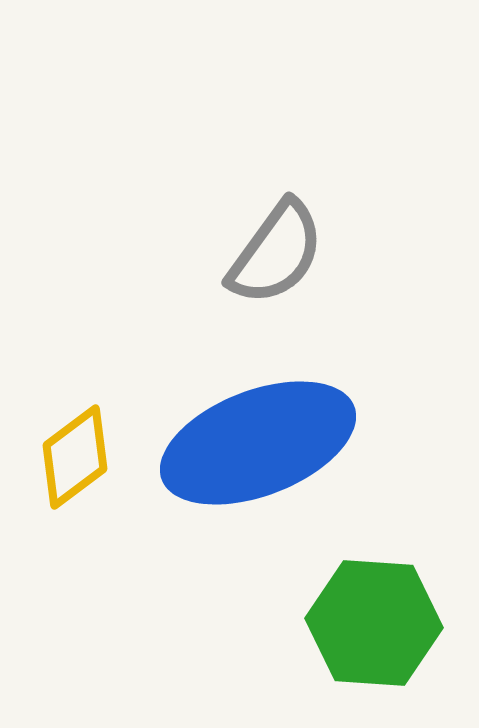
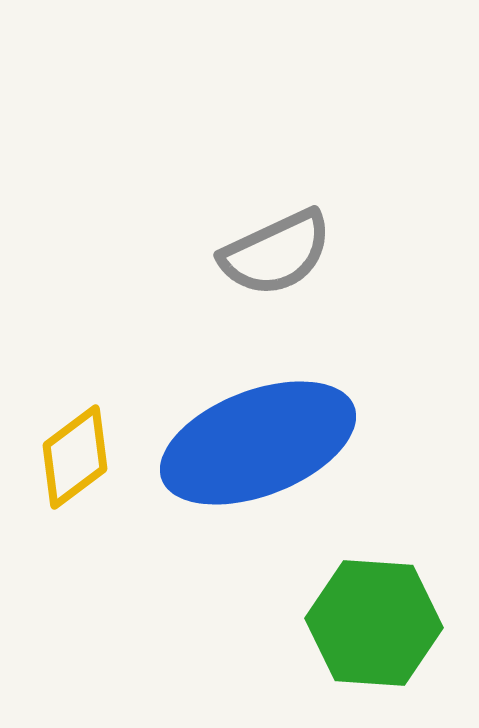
gray semicircle: rotated 29 degrees clockwise
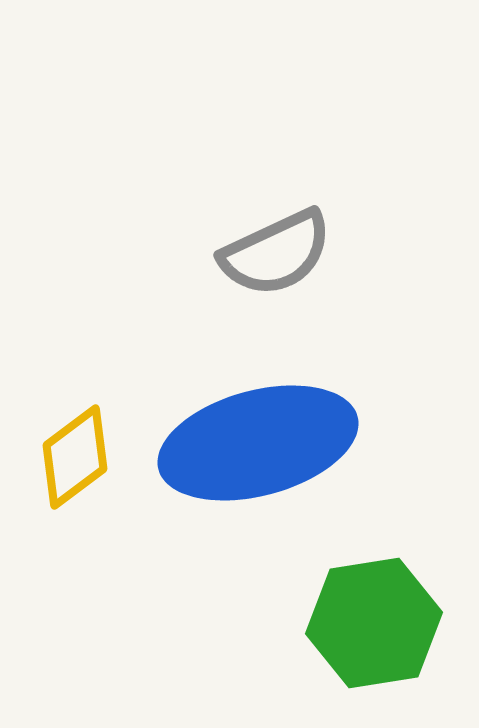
blue ellipse: rotated 6 degrees clockwise
green hexagon: rotated 13 degrees counterclockwise
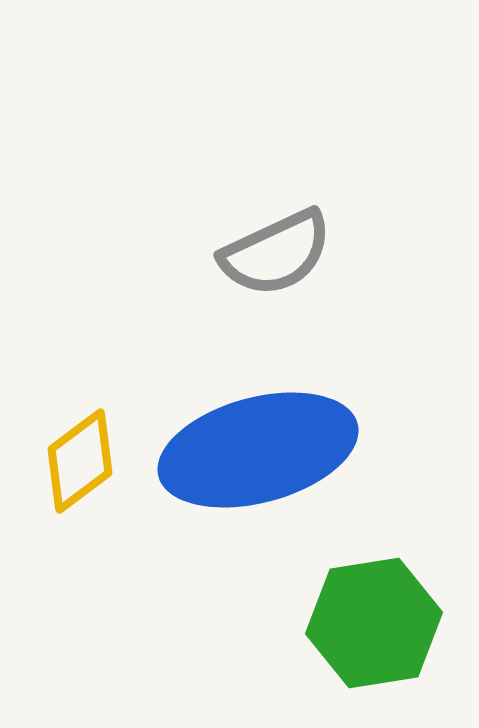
blue ellipse: moved 7 px down
yellow diamond: moved 5 px right, 4 px down
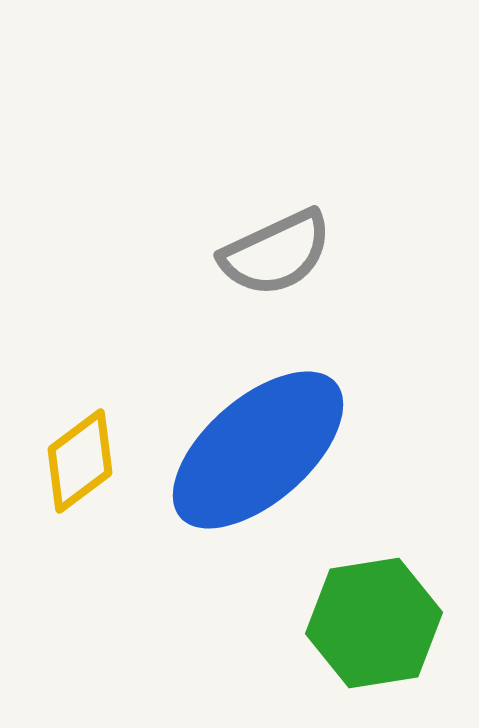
blue ellipse: rotated 26 degrees counterclockwise
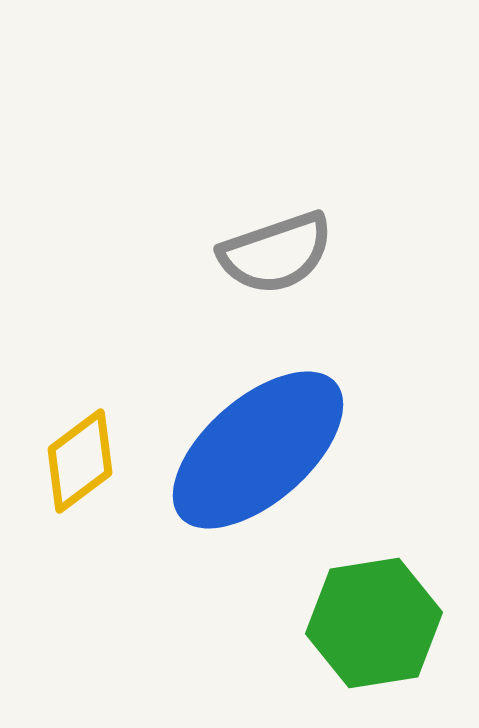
gray semicircle: rotated 6 degrees clockwise
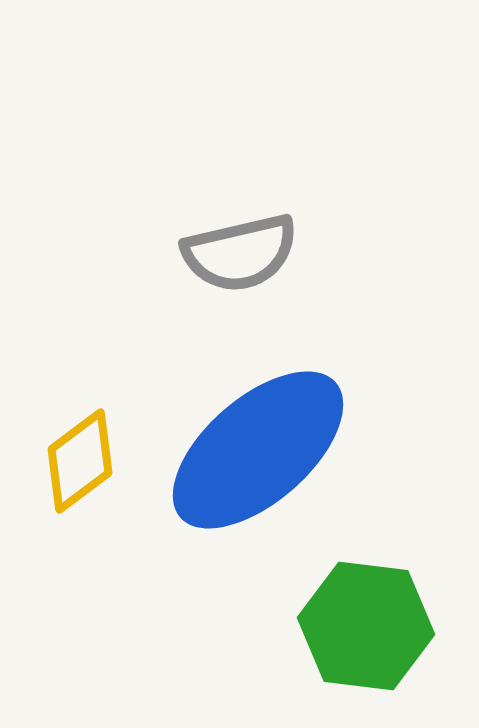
gray semicircle: moved 36 px left; rotated 6 degrees clockwise
green hexagon: moved 8 px left, 3 px down; rotated 16 degrees clockwise
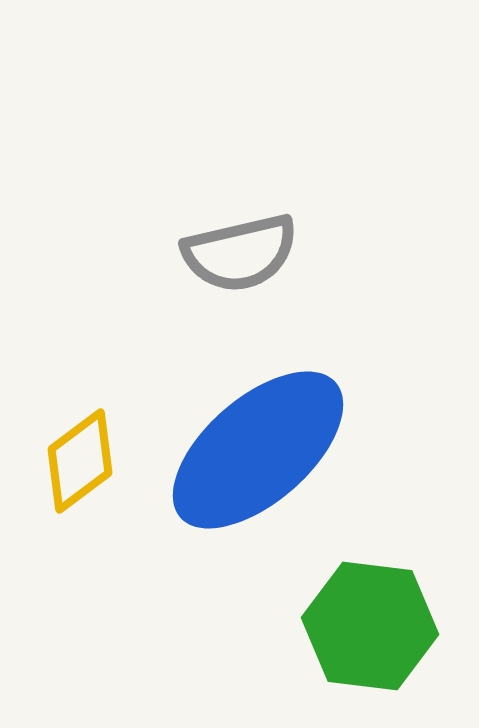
green hexagon: moved 4 px right
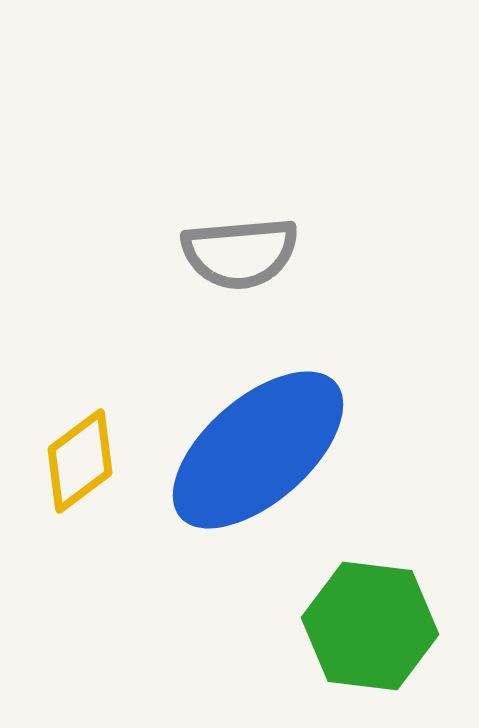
gray semicircle: rotated 8 degrees clockwise
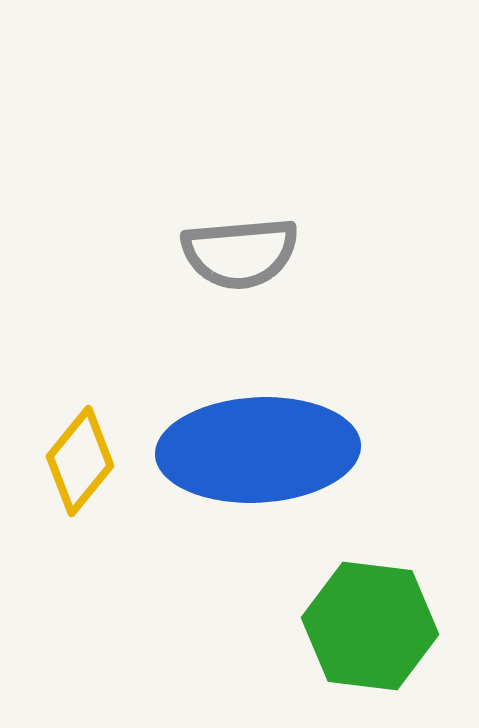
blue ellipse: rotated 38 degrees clockwise
yellow diamond: rotated 14 degrees counterclockwise
